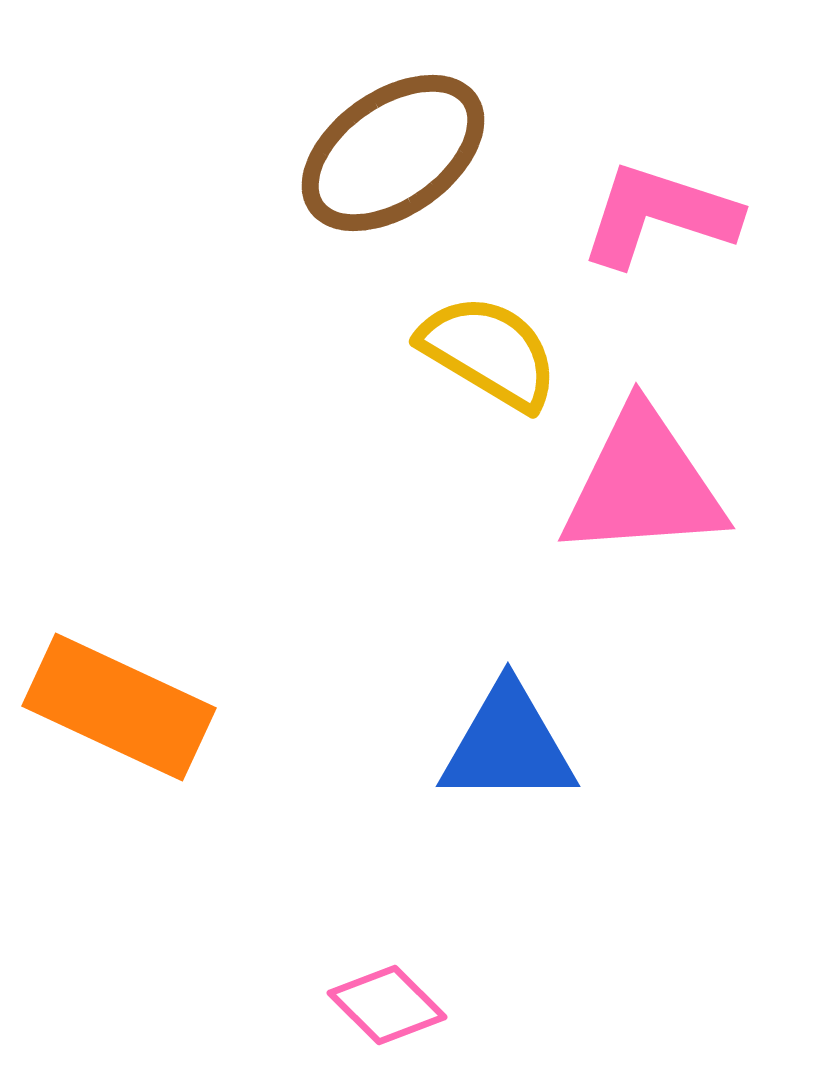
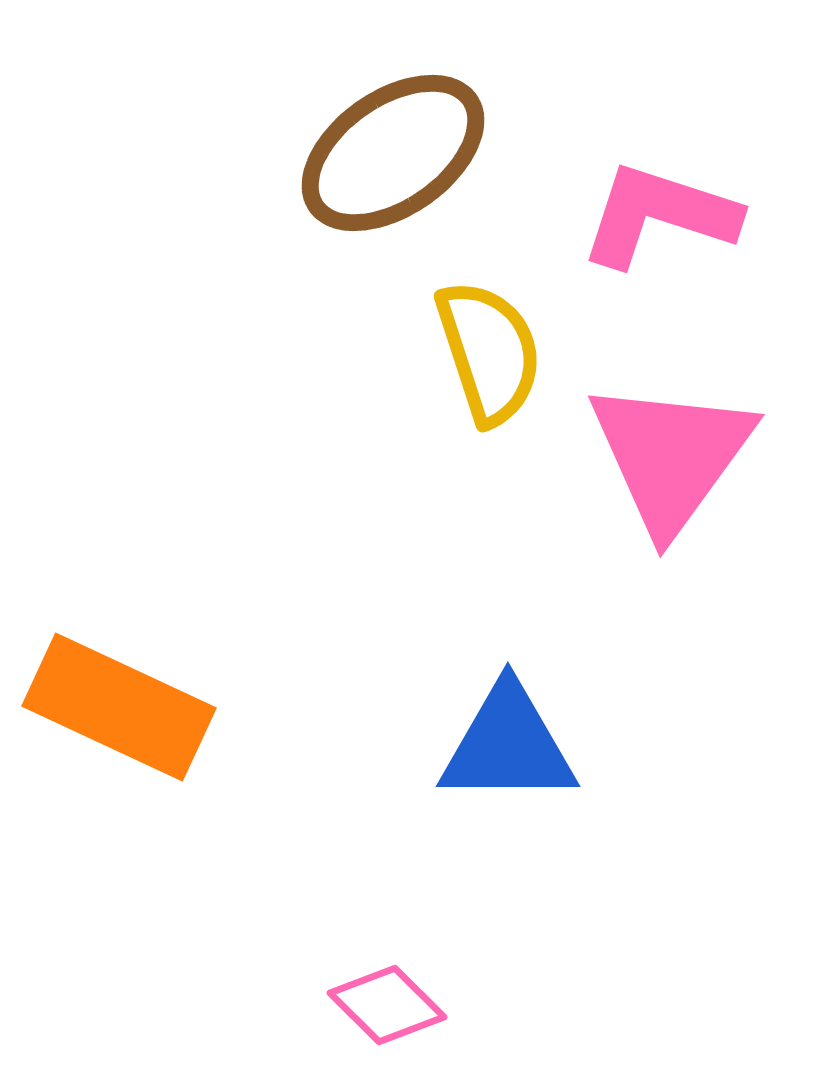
yellow semicircle: rotated 41 degrees clockwise
pink triangle: moved 28 px right, 28 px up; rotated 50 degrees counterclockwise
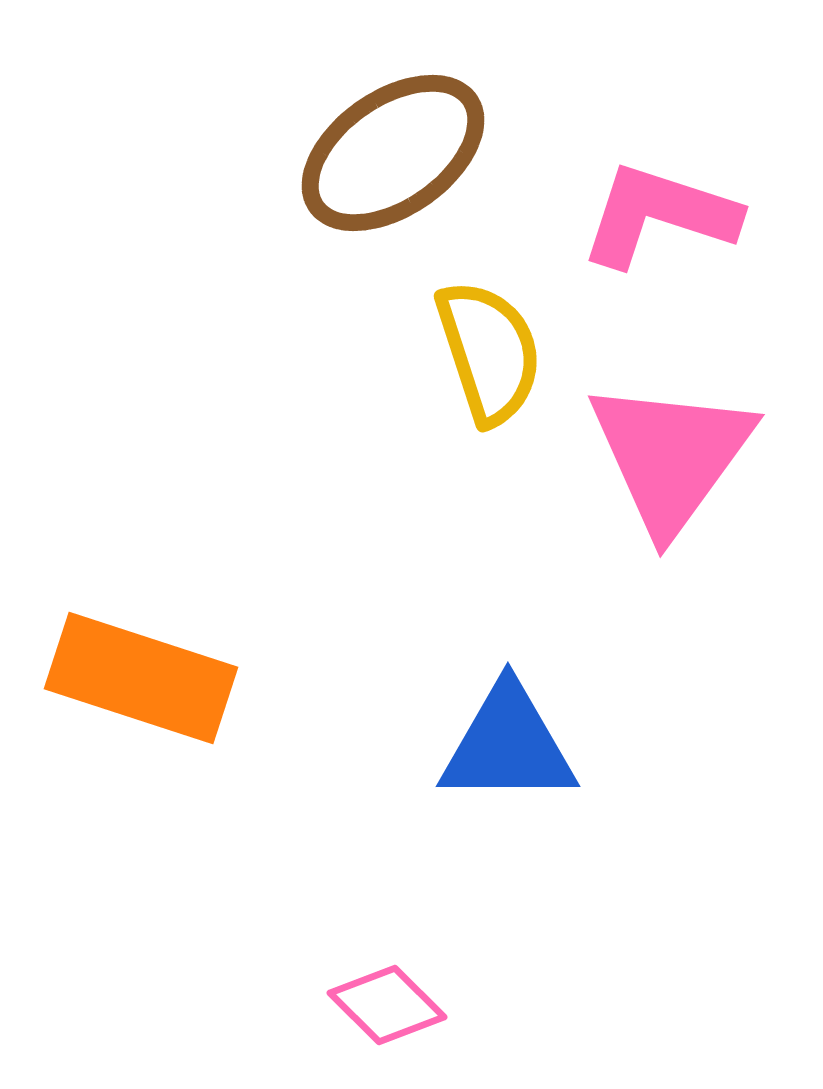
orange rectangle: moved 22 px right, 29 px up; rotated 7 degrees counterclockwise
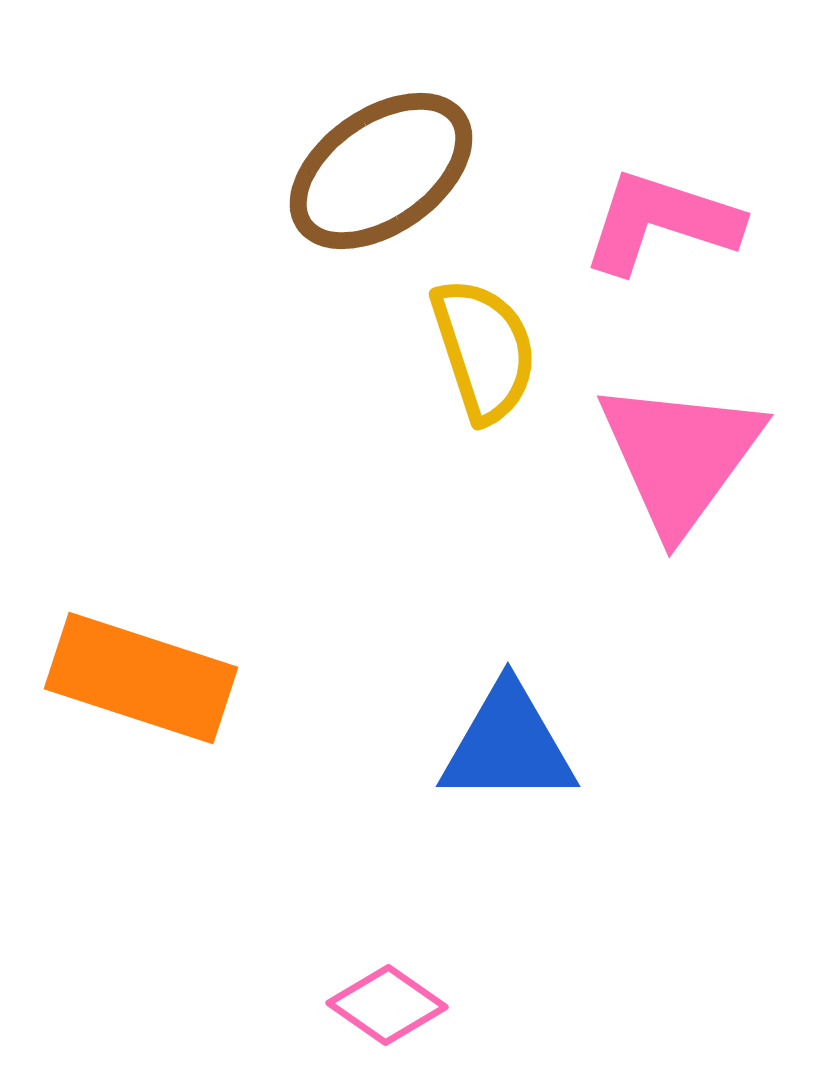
brown ellipse: moved 12 px left, 18 px down
pink L-shape: moved 2 px right, 7 px down
yellow semicircle: moved 5 px left, 2 px up
pink triangle: moved 9 px right
pink diamond: rotated 10 degrees counterclockwise
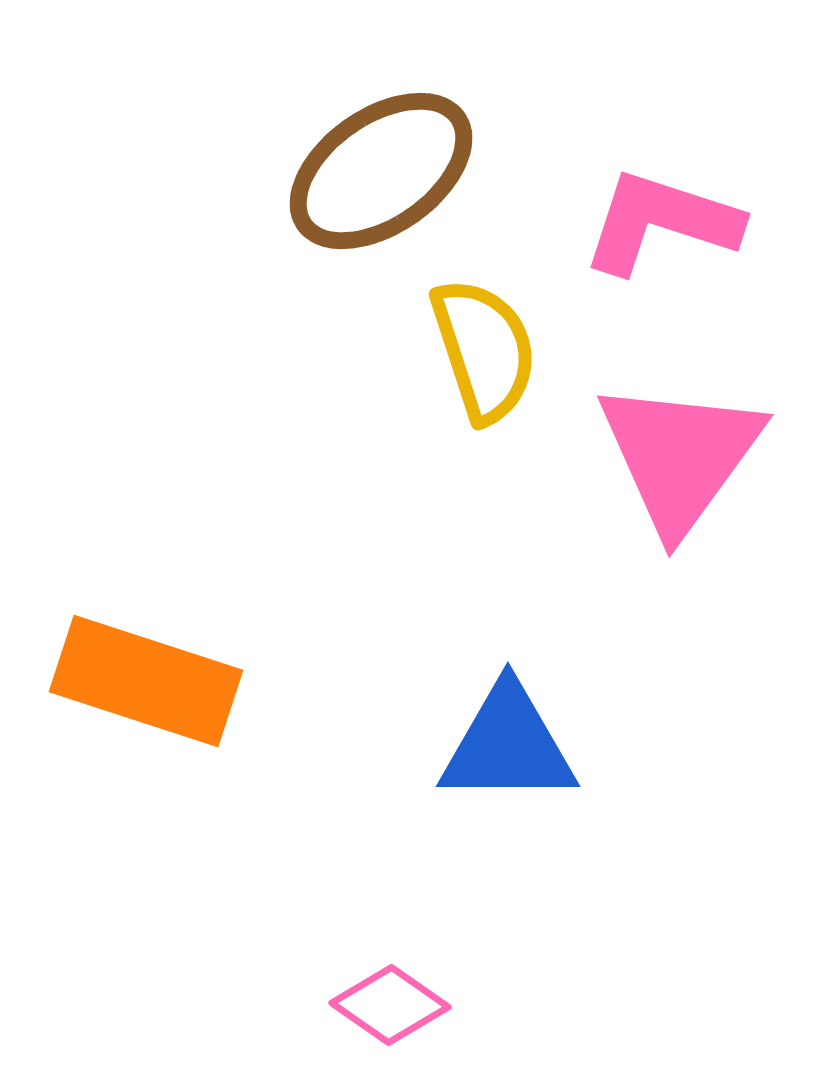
orange rectangle: moved 5 px right, 3 px down
pink diamond: moved 3 px right
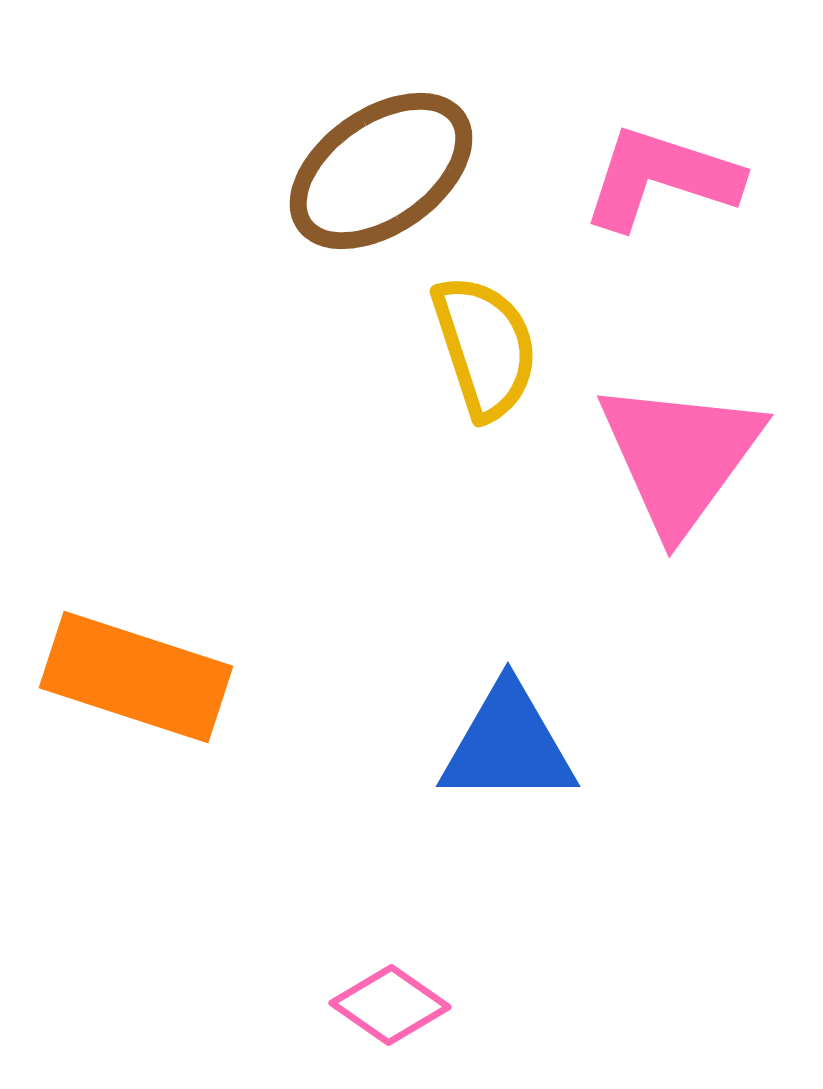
pink L-shape: moved 44 px up
yellow semicircle: moved 1 px right, 3 px up
orange rectangle: moved 10 px left, 4 px up
